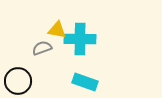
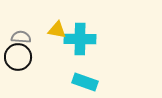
gray semicircle: moved 21 px left, 11 px up; rotated 24 degrees clockwise
black circle: moved 24 px up
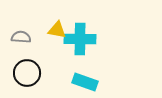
black circle: moved 9 px right, 16 px down
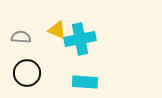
yellow triangle: rotated 12 degrees clockwise
cyan cross: rotated 12 degrees counterclockwise
cyan rectangle: rotated 15 degrees counterclockwise
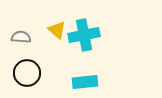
yellow triangle: rotated 18 degrees clockwise
cyan cross: moved 4 px right, 4 px up
cyan rectangle: rotated 10 degrees counterclockwise
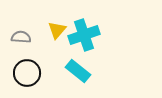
yellow triangle: rotated 30 degrees clockwise
cyan cross: rotated 8 degrees counterclockwise
cyan rectangle: moved 7 px left, 11 px up; rotated 45 degrees clockwise
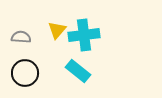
cyan cross: rotated 12 degrees clockwise
black circle: moved 2 px left
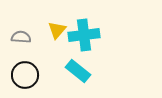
black circle: moved 2 px down
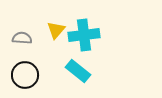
yellow triangle: moved 1 px left
gray semicircle: moved 1 px right, 1 px down
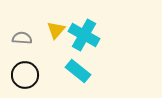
cyan cross: rotated 36 degrees clockwise
